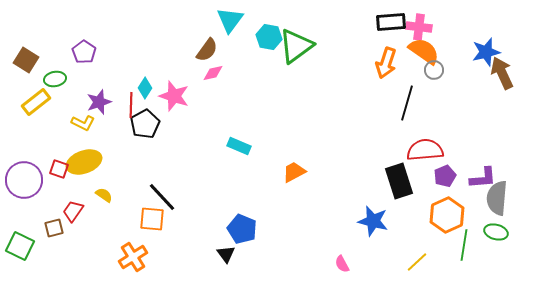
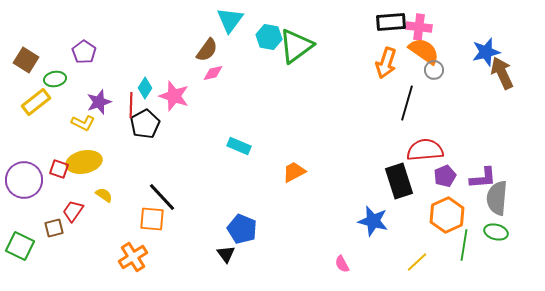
yellow ellipse at (84, 162): rotated 8 degrees clockwise
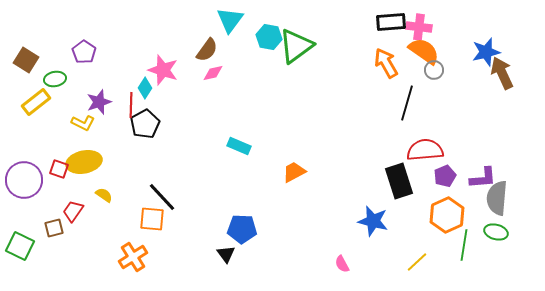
orange arrow at (386, 63): rotated 132 degrees clockwise
pink star at (174, 96): moved 11 px left, 26 px up
blue pentagon at (242, 229): rotated 20 degrees counterclockwise
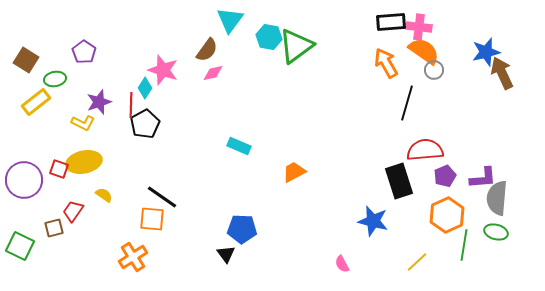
black line at (162, 197): rotated 12 degrees counterclockwise
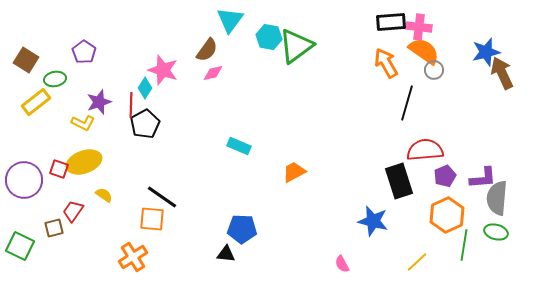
yellow ellipse at (84, 162): rotated 8 degrees counterclockwise
black triangle at (226, 254): rotated 48 degrees counterclockwise
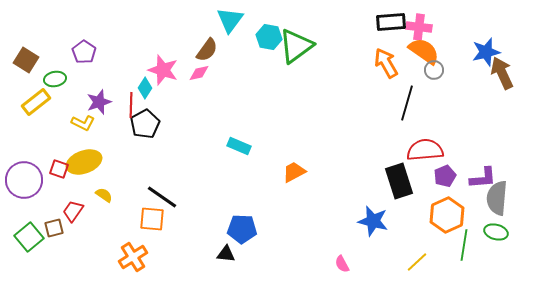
pink diamond at (213, 73): moved 14 px left
green square at (20, 246): moved 9 px right, 9 px up; rotated 24 degrees clockwise
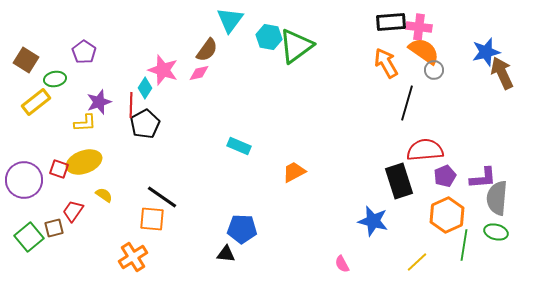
yellow L-shape at (83, 123): moved 2 px right; rotated 30 degrees counterclockwise
